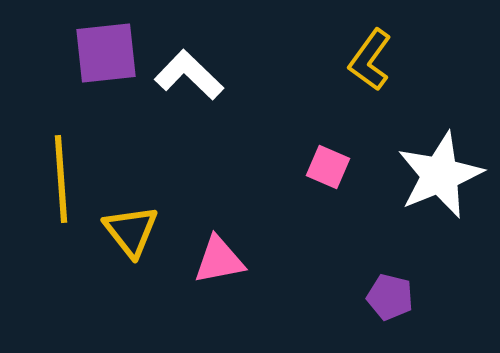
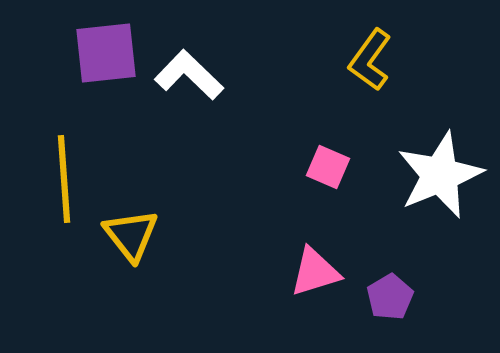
yellow line: moved 3 px right
yellow triangle: moved 4 px down
pink triangle: moved 96 px right, 12 px down; rotated 6 degrees counterclockwise
purple pentagon: rotated 27 degrees clockwise
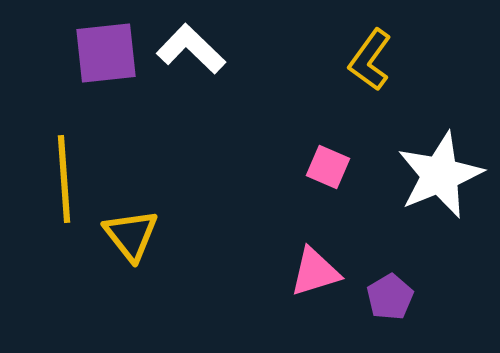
white L-shape: moved 2 px right, 26 px up
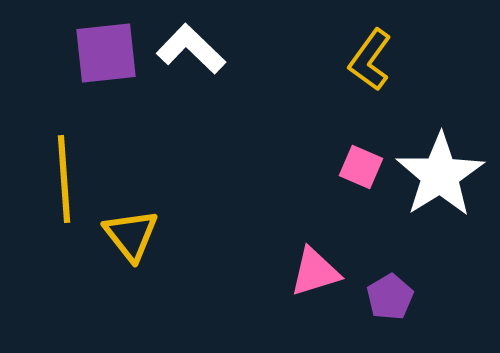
pink square: moved 33 px right
white star: rotated 10 degrees counterclockwise
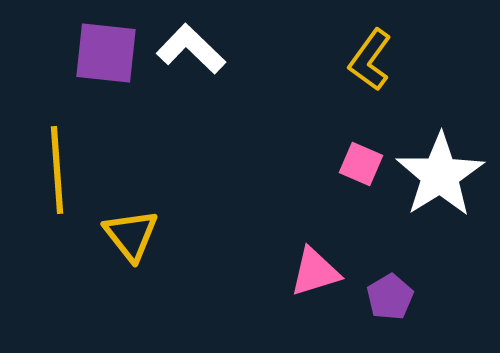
purple square: rotated 12 degrees clockwise
pink square: moved 3 px up
yellow line: moved 7 px left, 9 px up
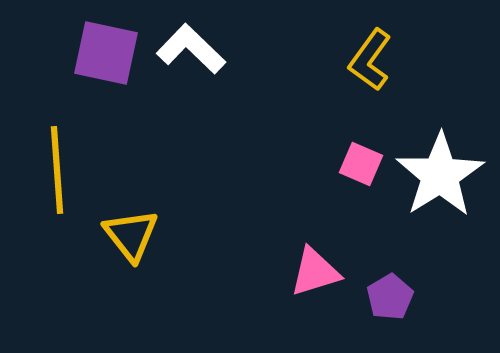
purple square: rotated 6 degrees clockwise
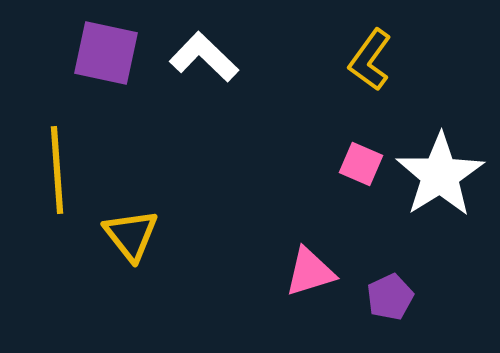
white L-shape: moved 13 px right, 8 px down
pink triangle: moved 5 px left
purple pentagon: rotated 6 degrees clockwise
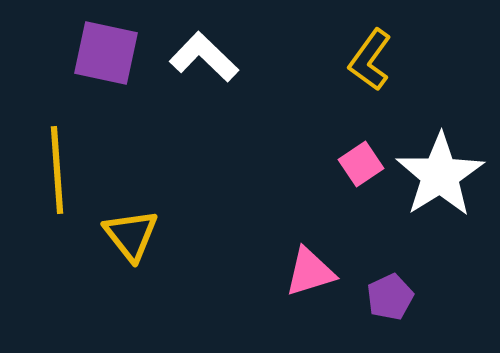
pink square: rotated 33 degrees clockwise
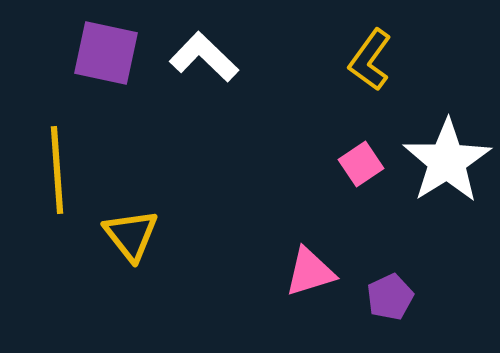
white star: moved 7 px right, 14 px up
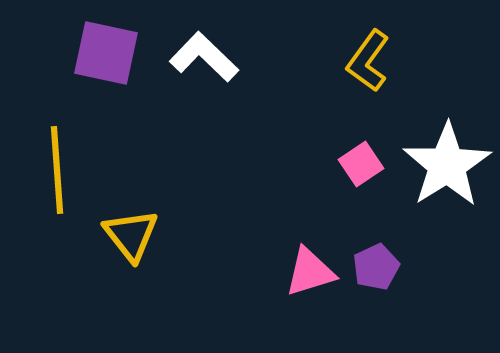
yellow L-shape: moved 2 px left, 1 px down
white star: moved 4 px down
purple pentagon: moved 14 px left, 30 px up
